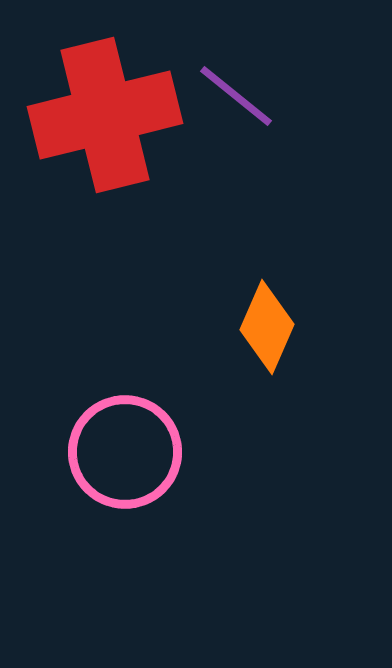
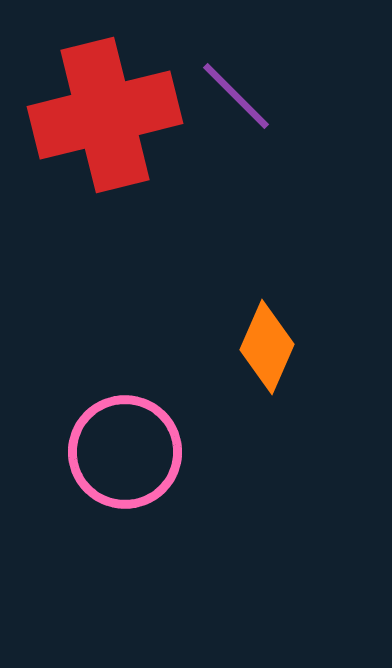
purple line: rotated 6 degrees clockwise
orange diamond: moved 20 px down
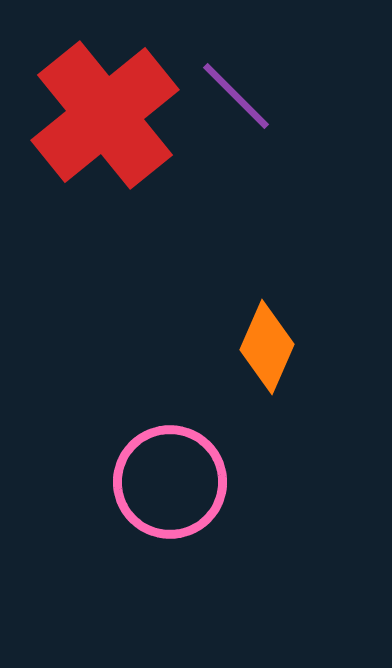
red cross: rotated 25 degrees counterclockwise
pink circle: moved 45 px right, 30 px down
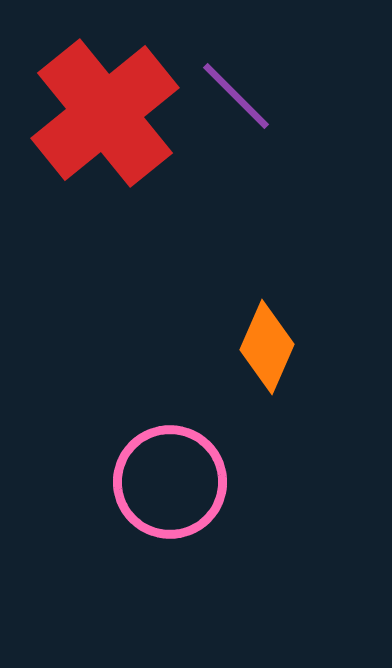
red cross: moved 2 px up
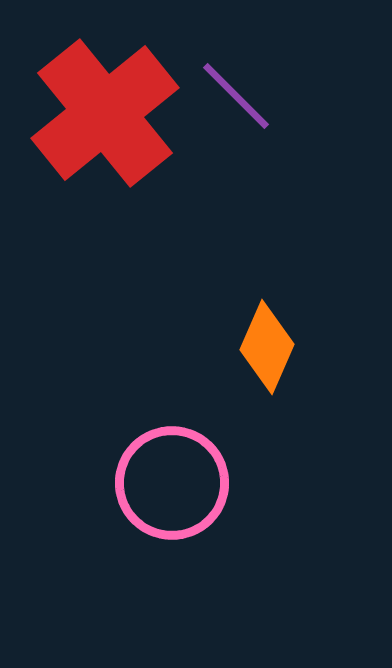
pink circle: moved 2 px right, 1 px down
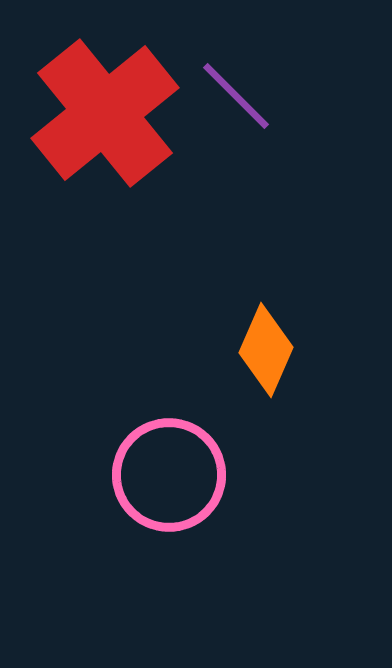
orange diamond: moved 1 px left, 3 px down
pink circle: moved 3 px left, 8 px up
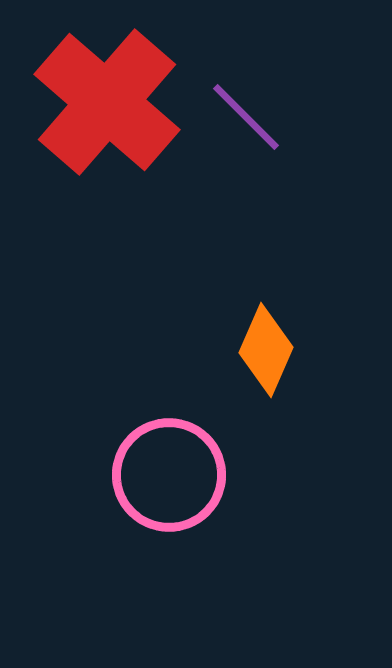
purple line: moved 10 px right, 21 px down
red cross: moved 2 px right, 11 px up; rotated 10 degrees counterclockwise
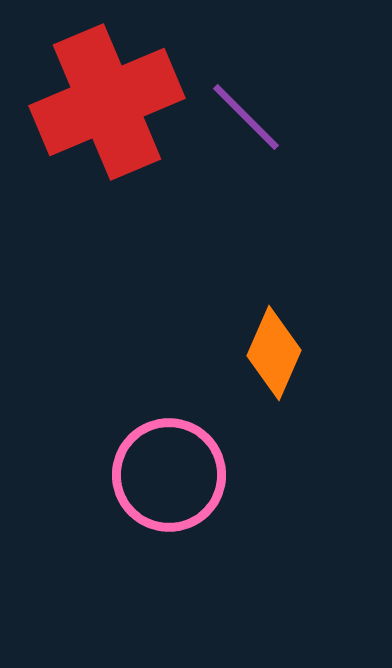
red cross: rotated 26 degrees clockwise
orange diamond: moved 8 px right, 3 px down
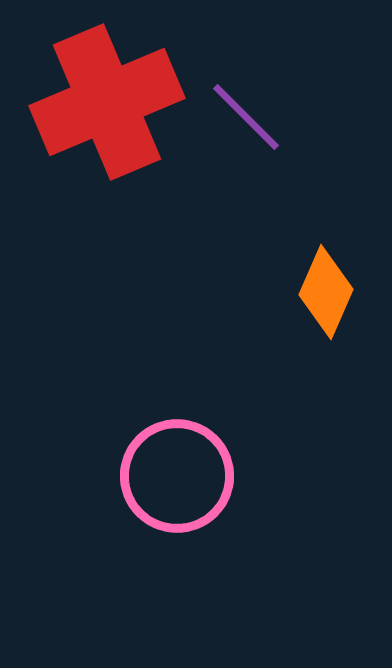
orange diamond: moved 52 px right, 61 px up
pink circle: moved 8 px right, 1 px down
